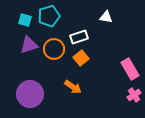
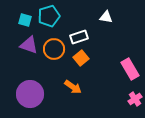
purple triangle: rotated 36 degrees clockwise
pink cross: moved 1 px right, 4 px down
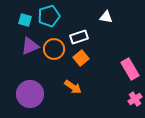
purple triangle: moved 1 px right, 1 px down; rotated 42 degrees counterclockwise
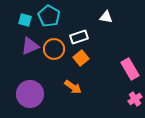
cyan pentagon: rotated 25 degrees counterclockwise
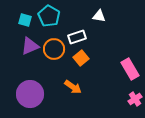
white triangle: moved 7 px left, 1 px up
white rectangle: moved 2 px left
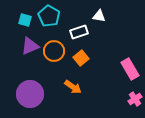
white rectangle: moved 2 px right, 5 px up
orange circle: moved 2 px down
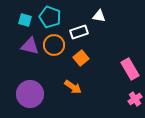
cyan pentagon: moved 1 px right, 1 px down; rotated 10 degrees counterclockwise
purple triangle: rotated 36 degrees clockwise
orange circle: moved 6 px up
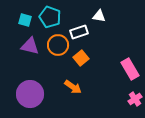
orange circle: moved 4 px right
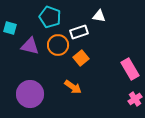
cyan square: moved 15 px left, 8 px down
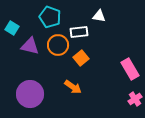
cyan square: moved 2 px right; rotated 16 degrees clockwise
white rectangle: rotated 12 degrees clockwise
